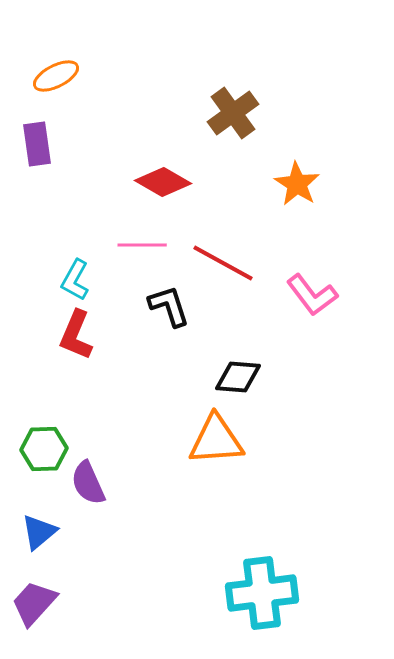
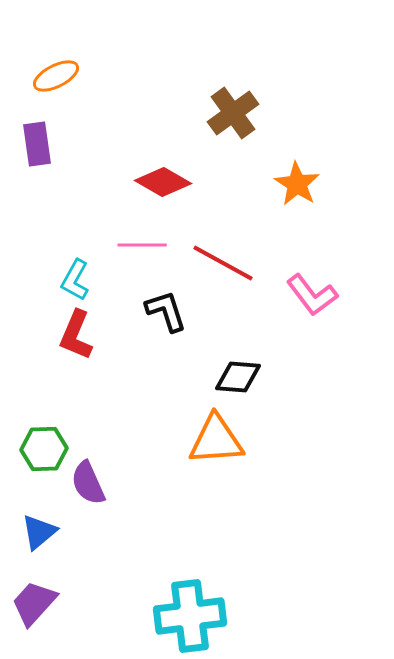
black L-shape: moved 3 px left, 5 px down
cyan cross: moved 72 px left, 23 px down
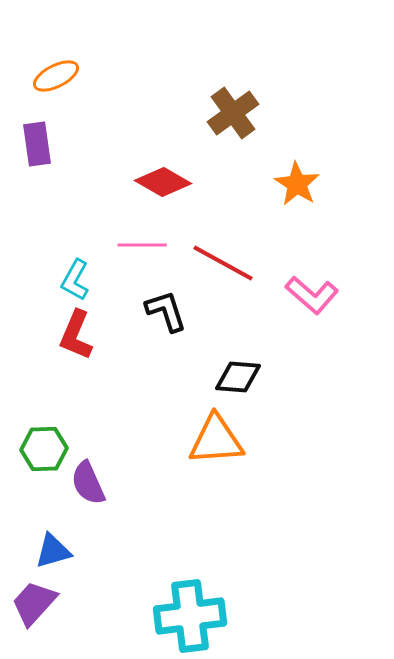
pink L-shape: rotated 12 degrees counterclockwise
blue triangle: moved 14 px right, 19 px down; rotated 24 degrees clockwise
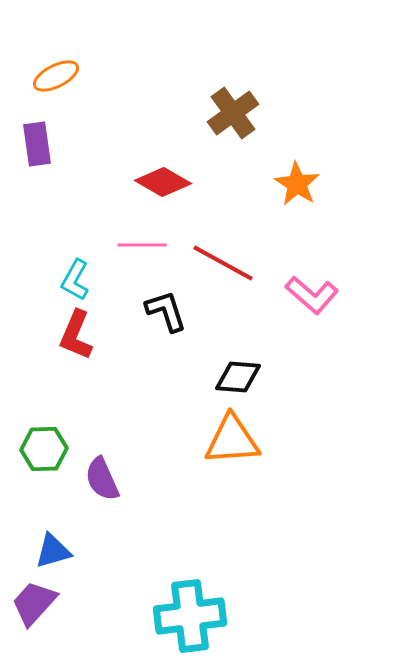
orange triangle: moved 16 px right
purple semicircle: moved 14 px right, 4 px up
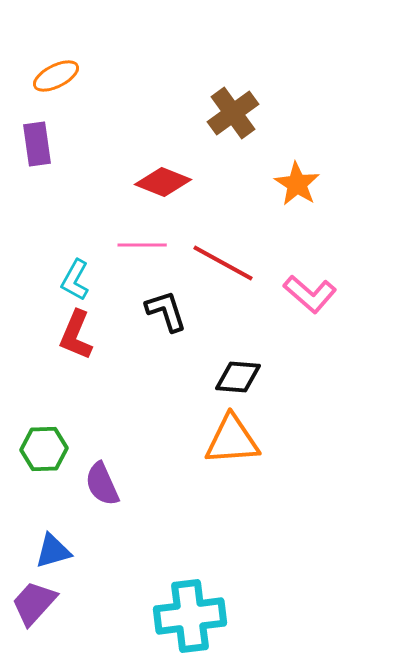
red diamond: rotated 8 degrees counterclockwise
pink L-shape: moved 2 px left, 1 px up
purple semicircle: moved 5 px down
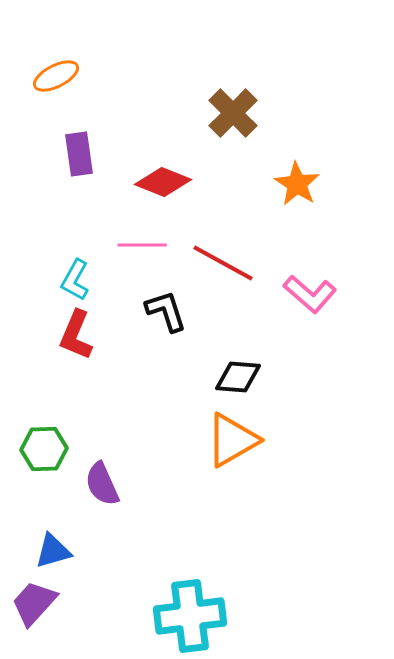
brown cross: rotated 9 degrees counterclockwise
purple rectangle: moved 42 px right, 10 px down
orange triangle: rotated 26 degrees counterclockwise
